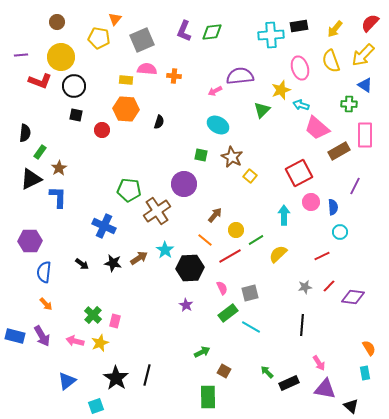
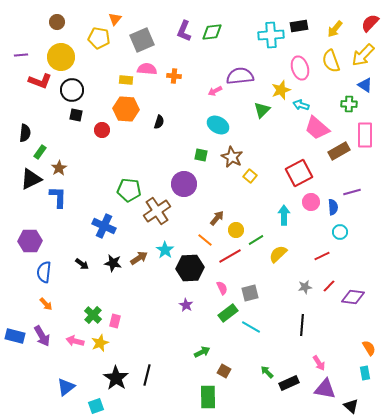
black circle at (74, 86): moved 2 px left, 4 px down
purple line at (355, 186): moved 3 px left, 6 px down; rotated 48 degrees clockwise
brown arrow at (215, 215): moved 2 px right, 3 px down
blue triangle at (67, 381): moved 1 px left, 6 px down
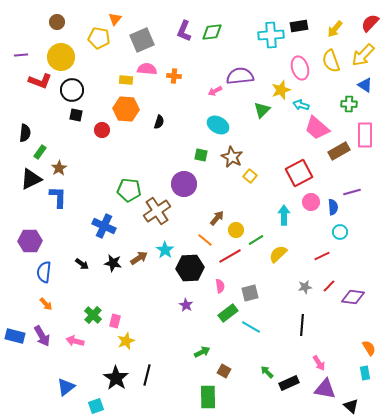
pink semicircle at (222, 288): moved 2 px left, 2 px up; rotated 16 degrees clockwise
yellow star at (100, 343): moved 26 px right, 2 px up
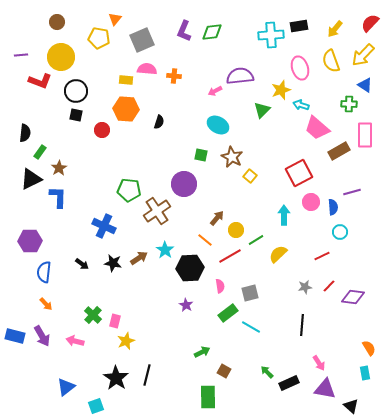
black circle at (72, 90): moved 4 px right, 1 px down
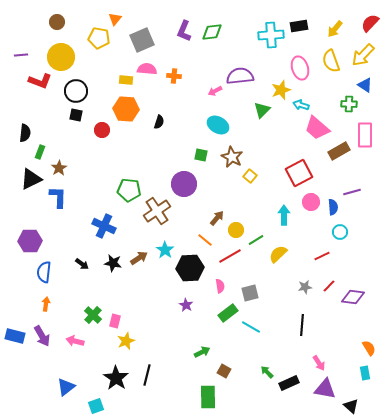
green rectangle at (40, 152): rotated 16 degrees counterclockwise
orange arrow at (46, 304): rotated 128 degrees counterclockwise
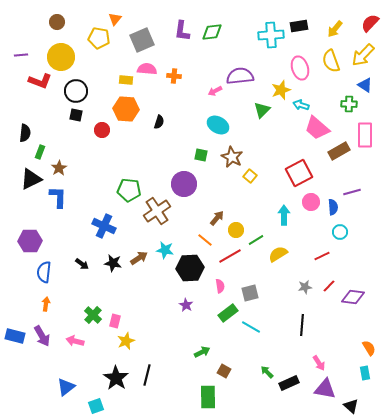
purple L-shape at (184, 31): moved 2 px left; rotated 15 degrees counterclockwise
cyan star at (165, 250): rotated 24 degrees counterclockwise
yellow semicircle at (278, 254): rotated 12 degrees clockwise
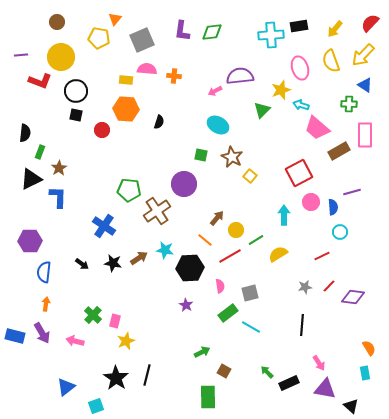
blue cross at (104, 226): rotated 10 degrees clockwise
purple arrow at (42, 336): moved 3 px up
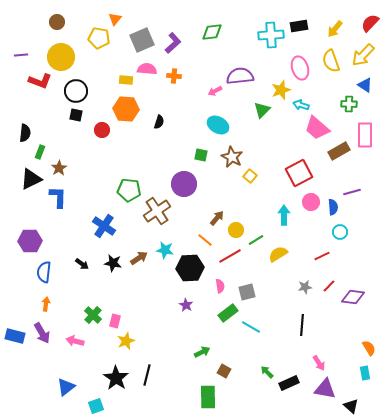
purple L-shape at (182, 31): moved 9 px left, 12 px down; rotated 140 degrees counterclockwise
gray square at (250, 293): moved 3 px left, 1 px up
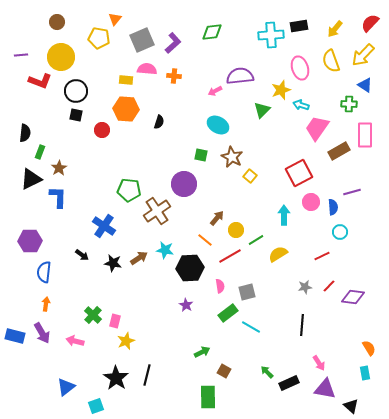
pink trapezoid at (317, 128): rotated 84 degrees clockwise
black arrow at (82, 264): moved 9 px up
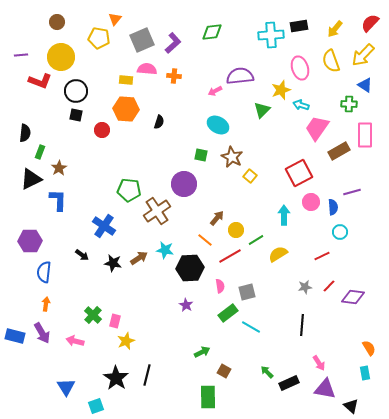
blue L-shape at (58, 197): moved 3 px down
blue triangle at (66, 387): rotated 24 degrees counterclockwise
